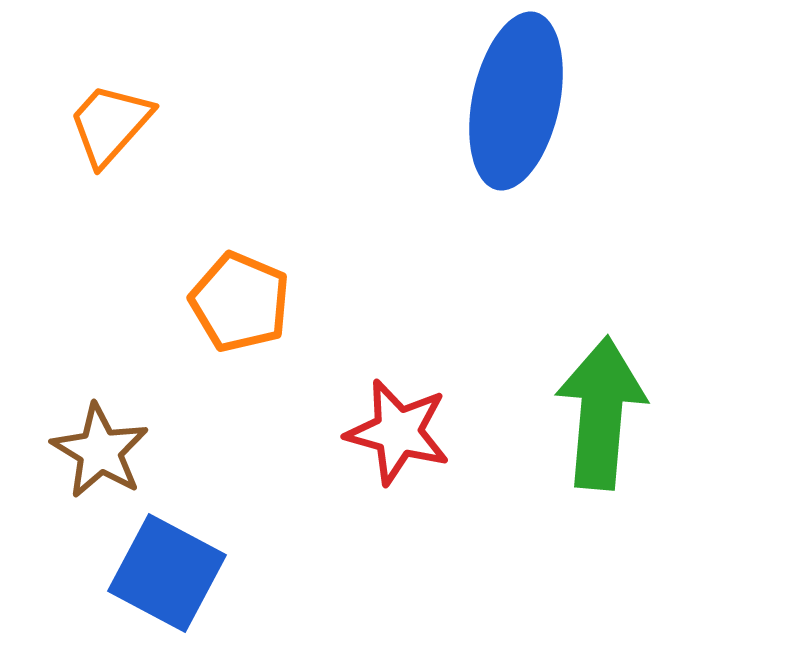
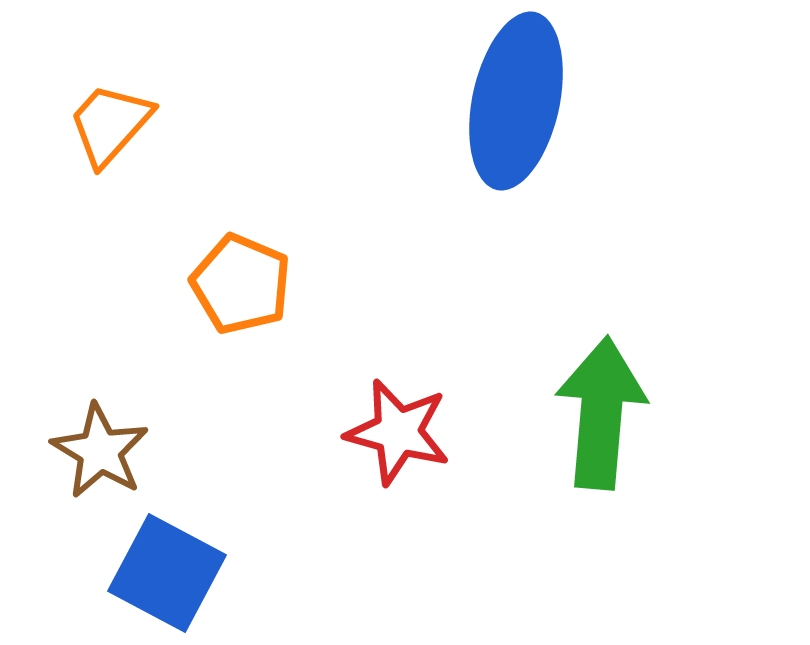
orange pentagon: moved 1 px right, 18 px up
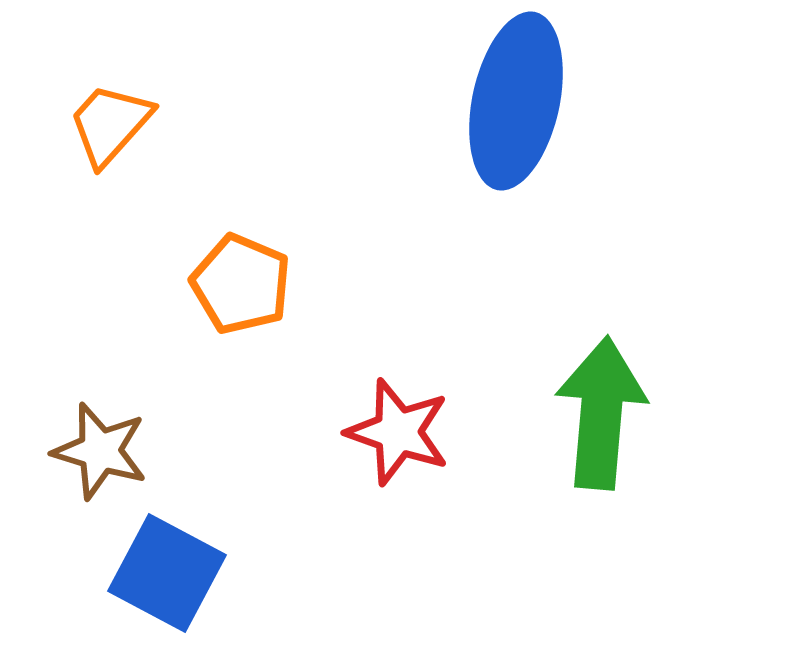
red star: rotated 4 degrees clockwise
brown star: rotated 14 degrees counterclockwise
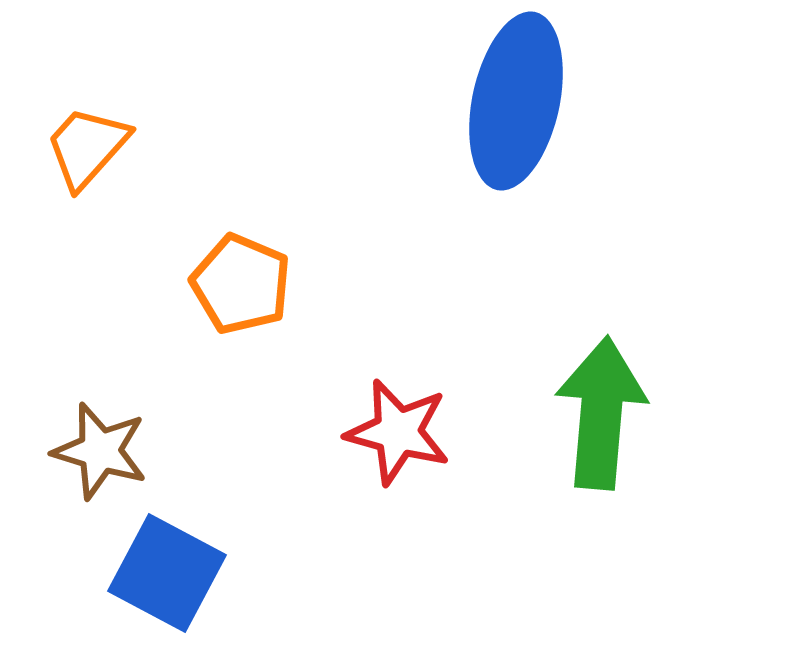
orange trapezoid: moved 23 px left, 23 px down
red star: rotated 4 degrees counterclockwise
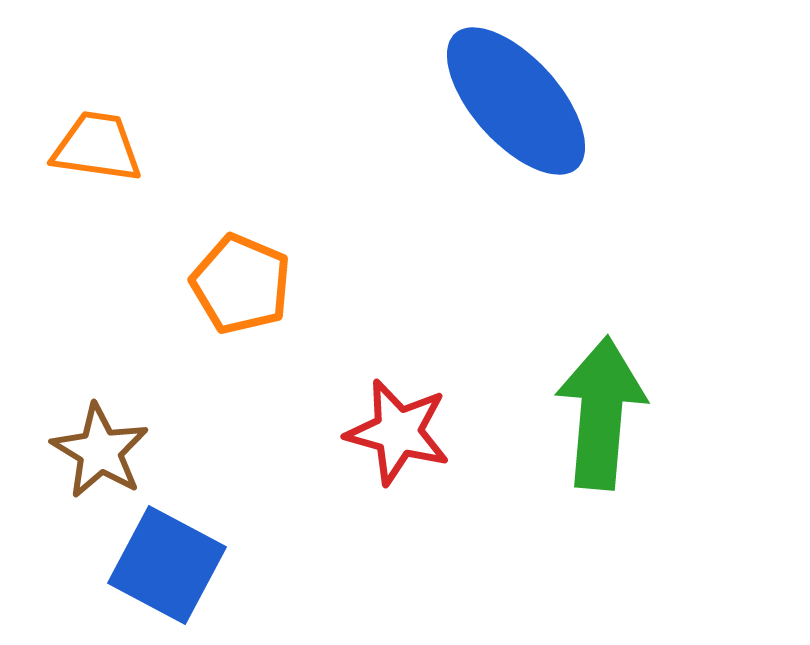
blue ellipse: rotated 54 degrees counterclockwise
orange trapezoid: moved 10 px right; rotated 56 degrees clockwise
brown star: rotated 14 degrees clockwise
blue square: moved 8 px up
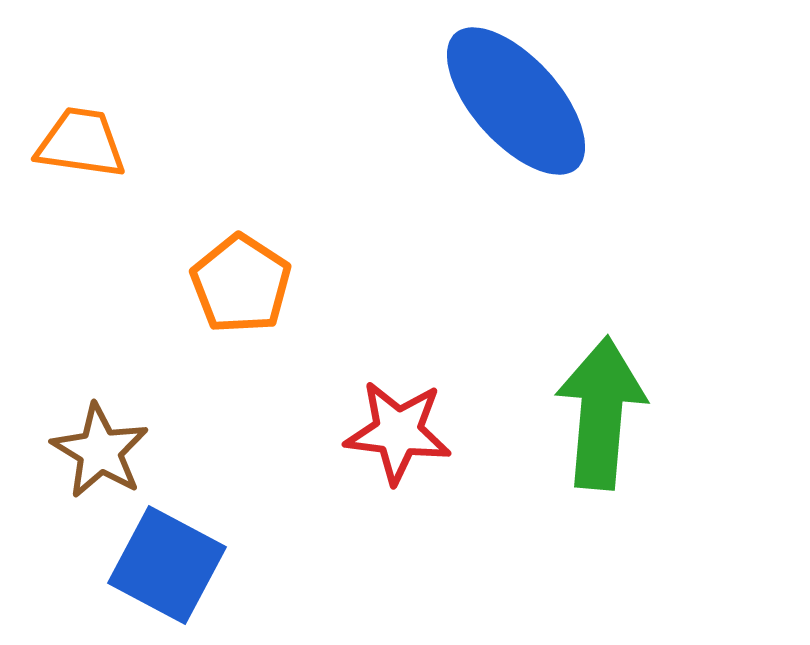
orange trapezoid: moved 16 px left, 4 px up
orange pentagon: rotated 10 degrees clockwise
red star: rotated 8 degrees counterclockwise
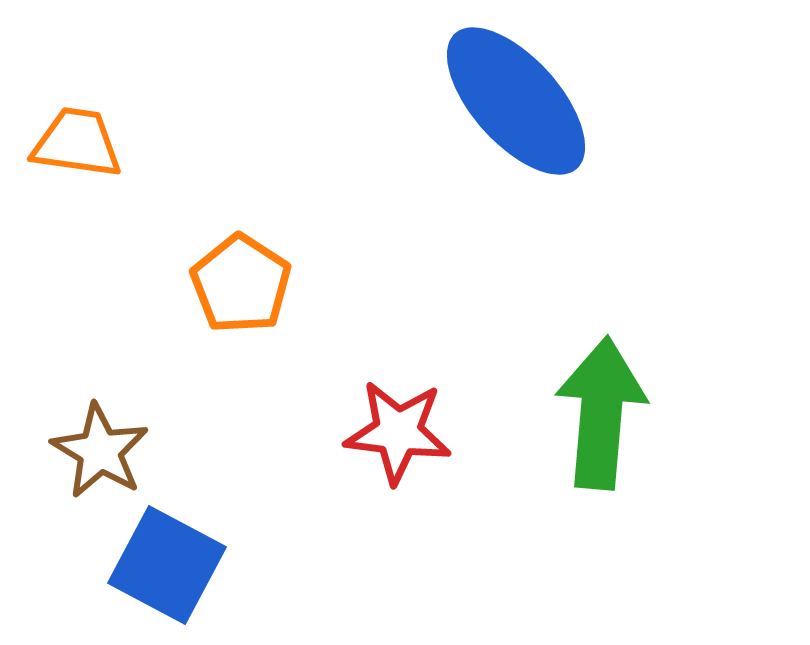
orange trapezoid: moved 4 px left
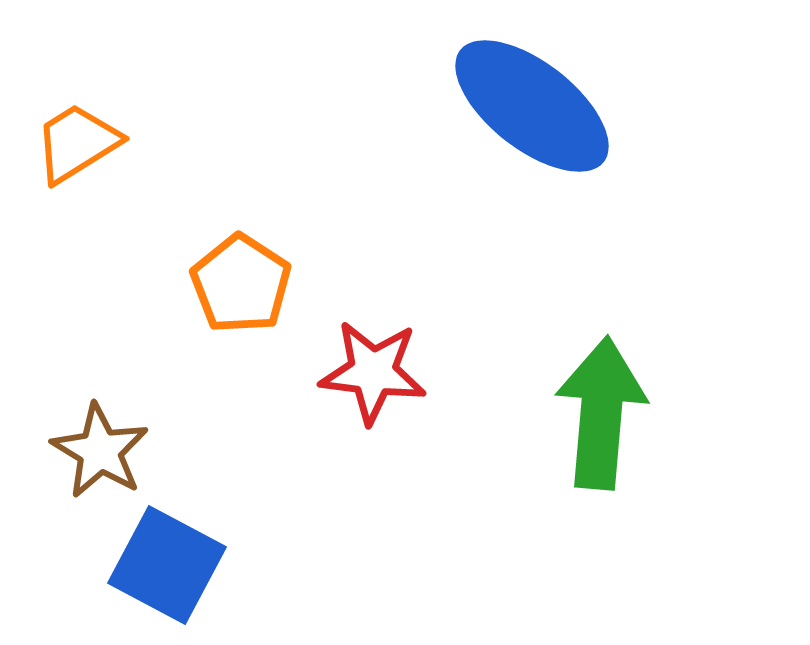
blue ellipse: moved 16 px right, 5 px down; rotated 10 degrees counterclockwise
orange trapezoid: rotated 40 degrees counterclockwise
red star: moved 25 px left, 60 px up
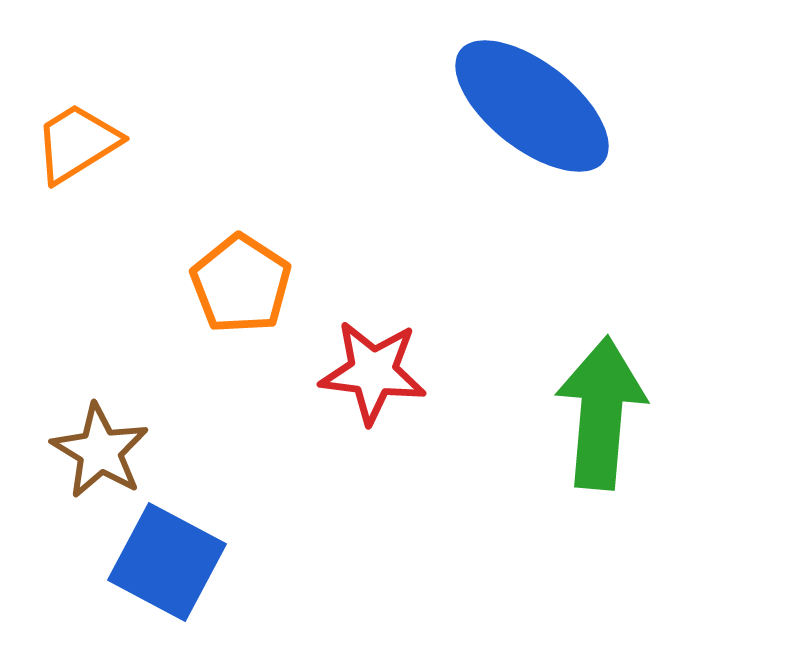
blue square: moved 3 px up
